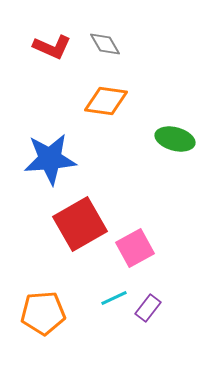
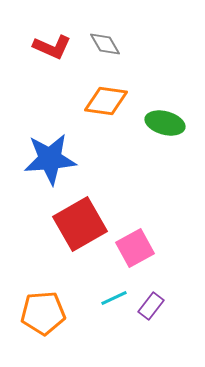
green ellipse: moved 10 px left, 16 px up
purple rectangle: moved 3 px right, 2 px up
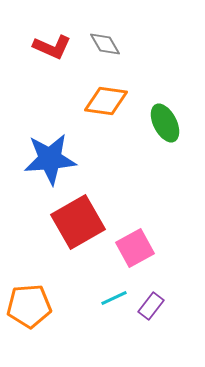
green ellipse: rotated 48 degrees clockwise
red square: moved 2 px left, 2 px up
orange pentagon: moved 14 px left, 7 px up
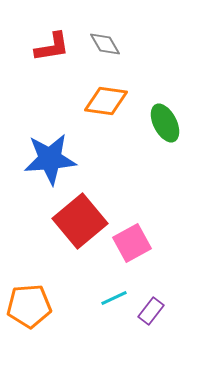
red L-shape: rotated 33 degrees counterclockwise
red square: moved 2 px right, 1 px up; rotated 10 degrees counterclockwise
pink square: moved 3 px left, 5 px up
purple rectangle: moved 5 px down
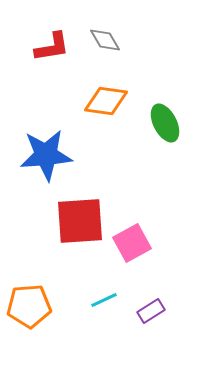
gray diamond: moved 4 px up
blue star: moved 4 px left, 4 px up
red square: rotated 36 degrees clockwise
cyan line: moved 10 px left, 2 px down
purple rectangle: rotated 20 degrees clockwise
